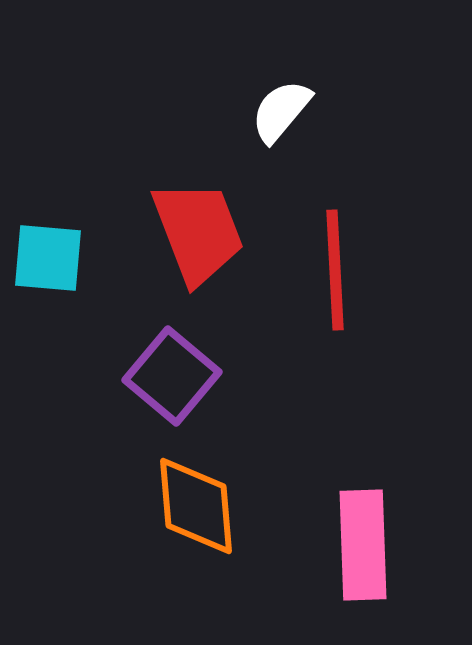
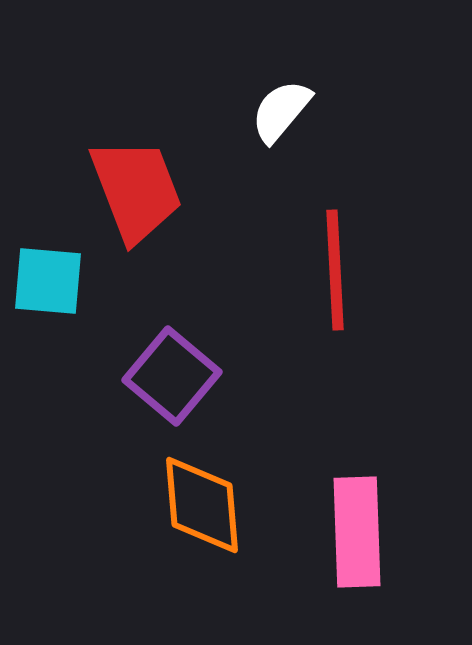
red trapezoid: moved 62 px left, 42 px up
cyan square: moved 23 px down
orange diamond: moved 6 px right, 1 px up
pink rectangle: moved 6 px left, 13 px up
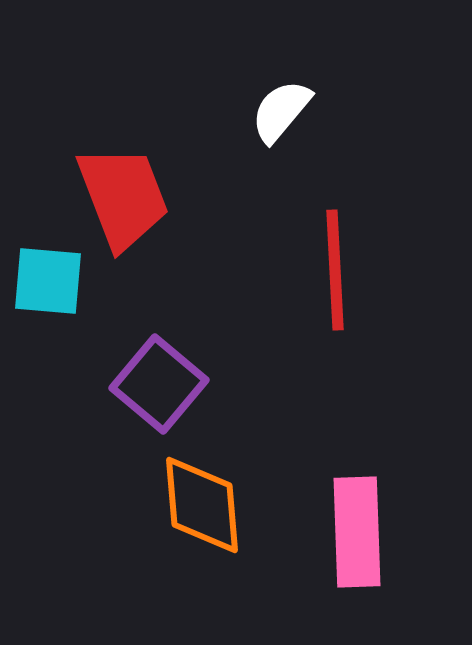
red trapezoid: moved 13 px left, 7 px down
purple square: moved 13 px left, 8 px down
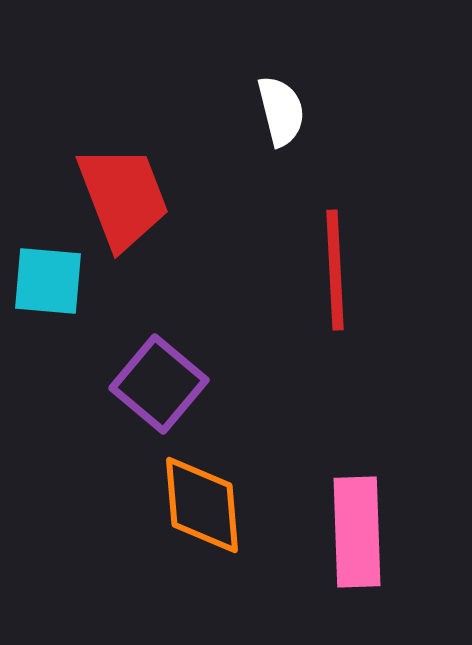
white semicircle: rotated 126 degrees clockwise
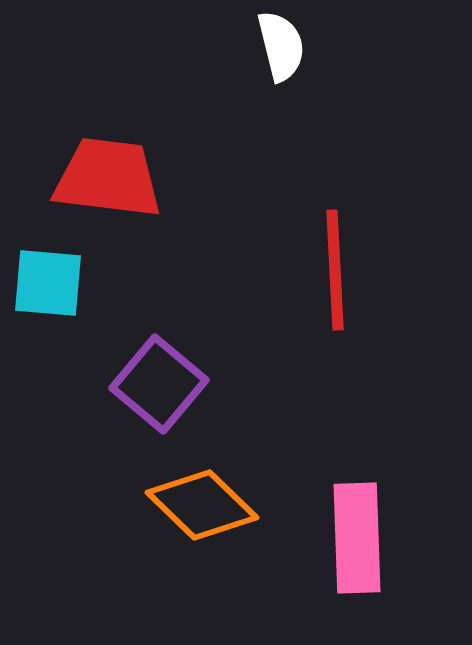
white semicircle: moved 65 px up
red trapezoid: moved 15 px left, 19 px up; rotated 62 degrees counterclockwise
cyan square: moved 2 px down
orange diamond: rotated 41 degrees counterclockwise
pink rectangle: moved 6 px down
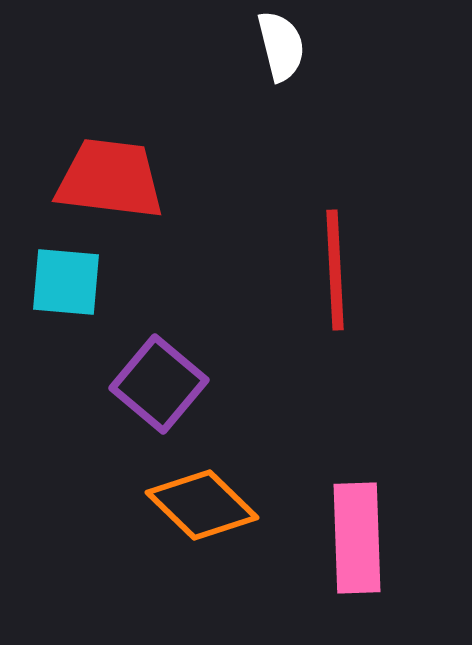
red trapezoid: moved 2 px right, 1 px down
cyan square: moved 18 px right, 1 px up
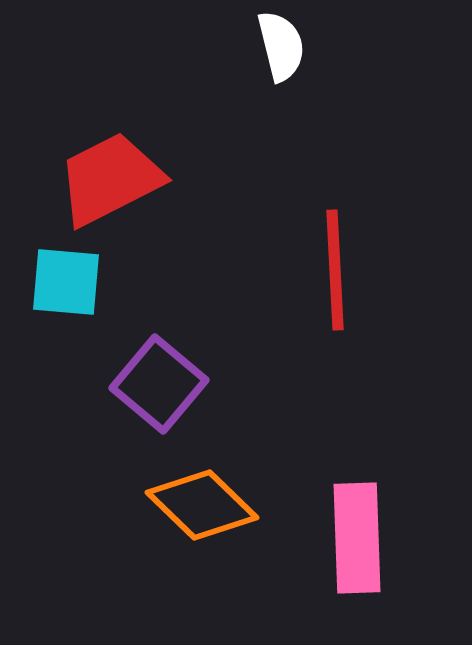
red trapezoid: rotated 34 degrees counterclockwise
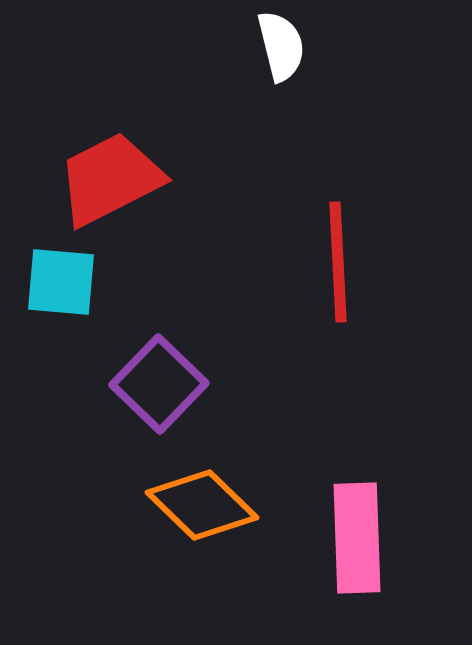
red line: moved 3 px right, 8 px up
cyan square: moved 5 px left
purple square: rotated 4 degrees clockwise
